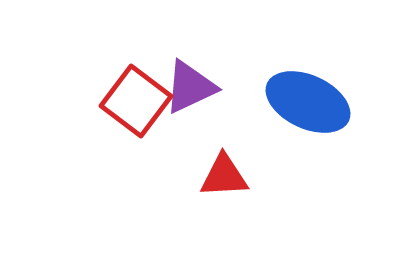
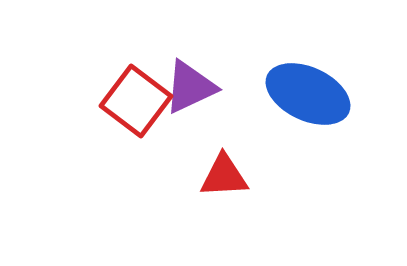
blue ellipse: moved 8 px up
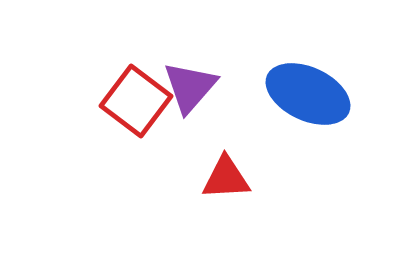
purple triangle: rotated 24 degrees counterclockwise
red triangle: moved 2 px right, 2 px down
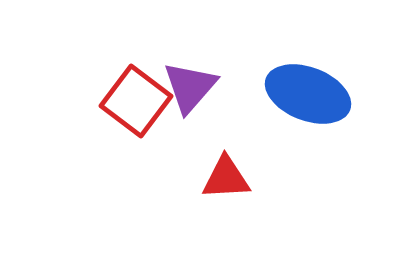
blue ellipse: rotated 4 degrees counterclockwise
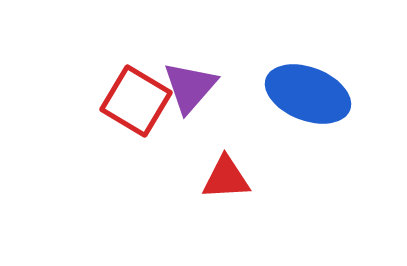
red square: rotated 6 degrees counterclockwise
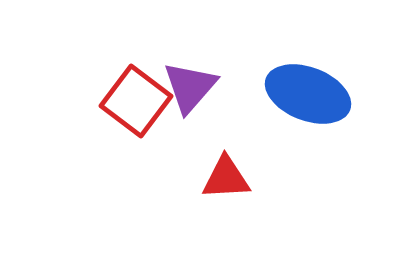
red square: rotated 6 degrees clockwise
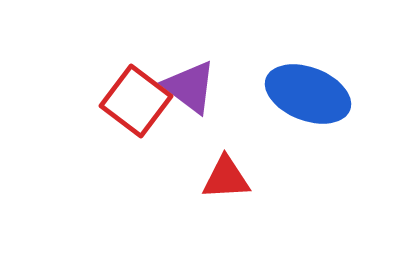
purple triangle: rotated 34 degrees counterclockwise
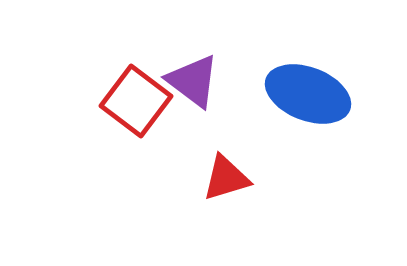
purple triangle: moved 3 px right, 6 px up
red triangle: rotated 14 degrees counterclockwise
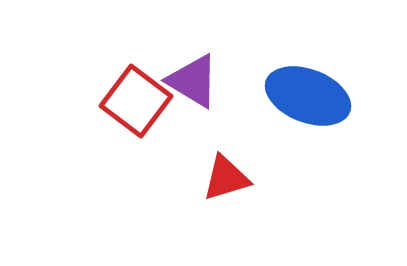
purple triangle: rotated 6 degrees counterclockwise
blue ellipse: moved 2 px down
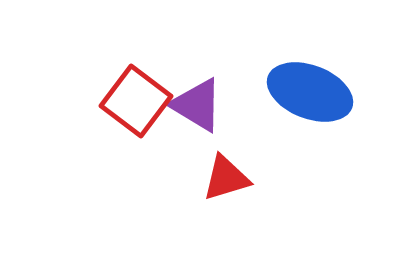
purple triangle: moved 4 px right, 24 px down
blue ellipse: moved 2 px right, 4 px up
